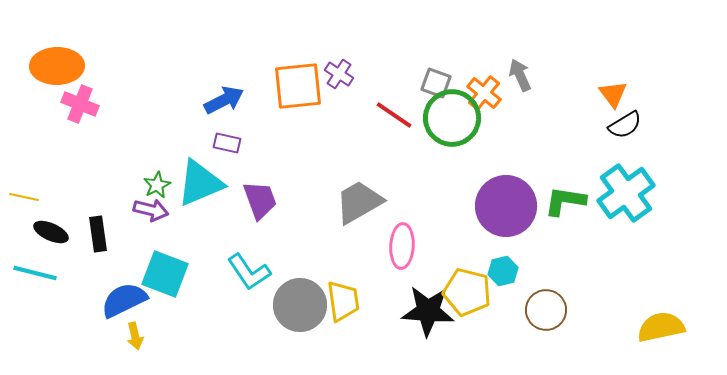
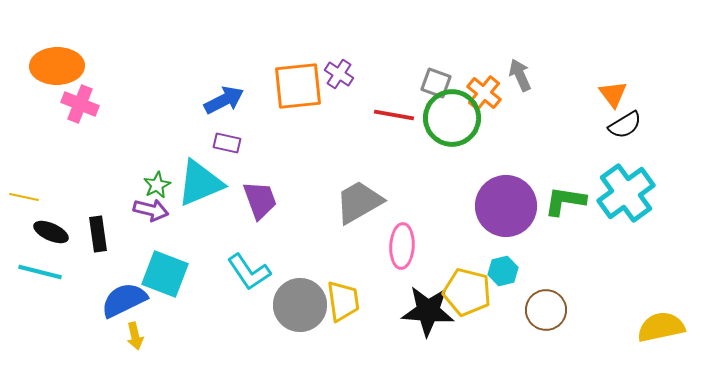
red line: rotated 24 degrees counterclockwise
cyan line: moved 5 px right, 1 px up
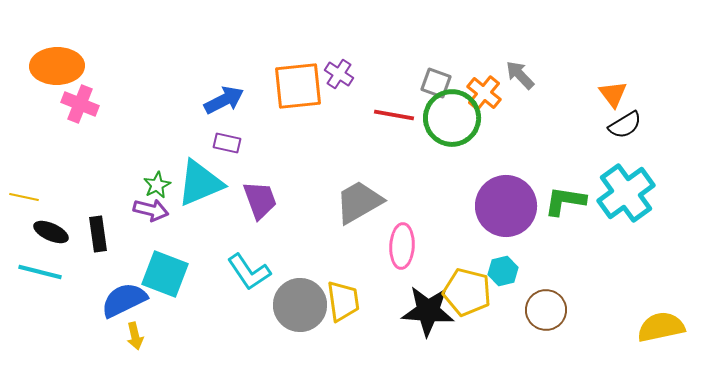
gray arrow: rotated 20 degrees counterclockwise
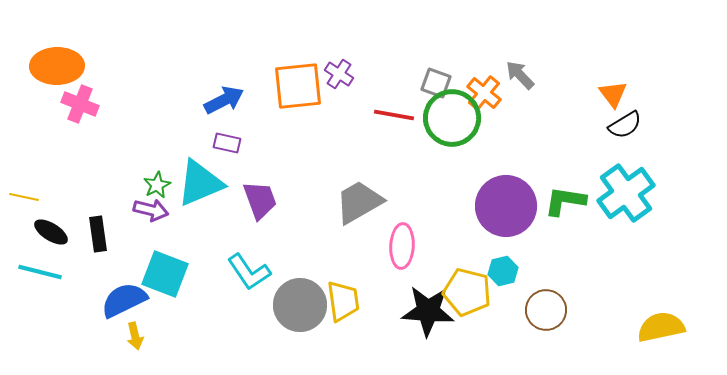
black ellipse: rotated 8 degrees clockwise
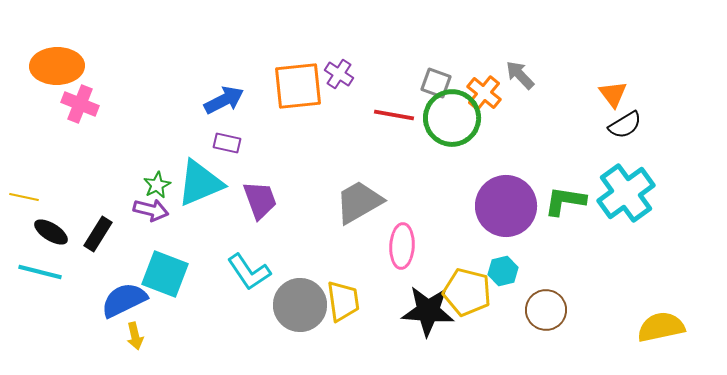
black rectangle: rotated 40 degrees clockwise
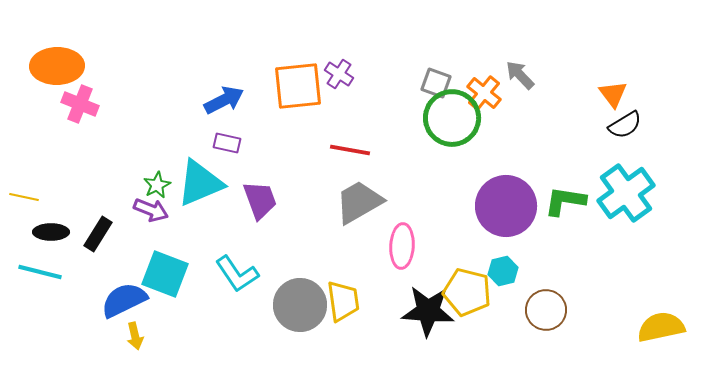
red line: moved 44 px left, 35 px down
purple arrow: rotated 8 degrees clockwise
black ellipse: rotated 32 degrees counterclockwise
cyan L-shape: moved 12 px left, 2 px down
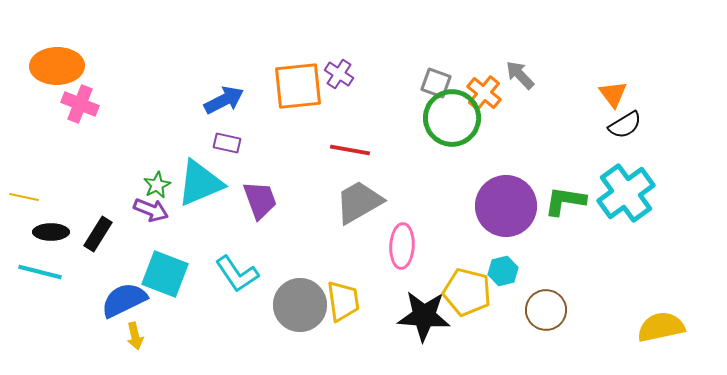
black star: moved 4 px left, 5 px down
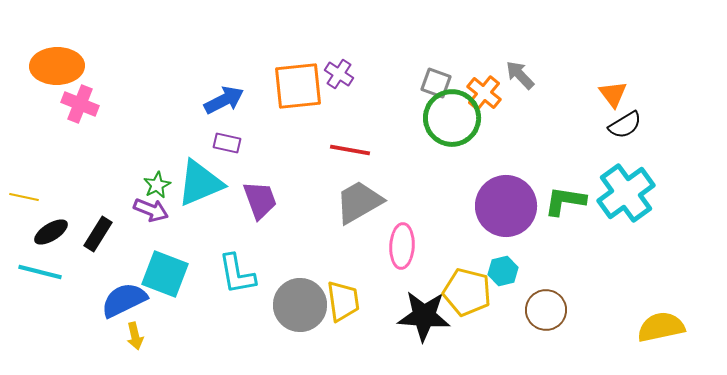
black ellipse: rotated 32 degrees counterclockwise
cyan L-shape: rotated 24 degrees clockwise
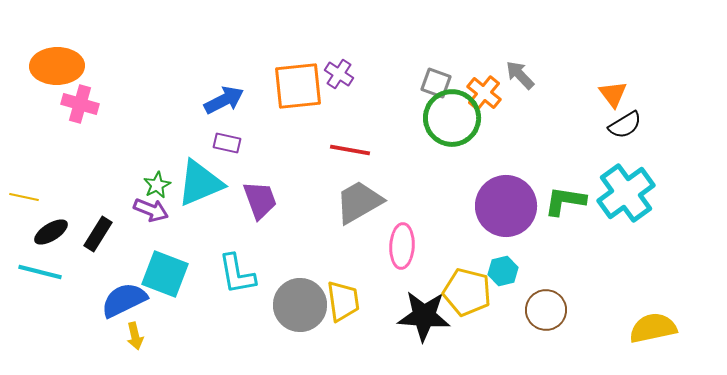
pink cross: rotated 6 degrees counterclockwise
yellow semicircle: moved 8 px left, 1 px down
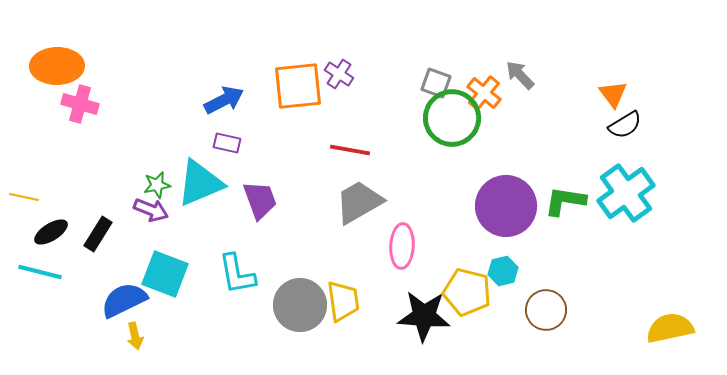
green star: rotated 16 degrees clockwise
yellow semicircle: moved 17 px right
